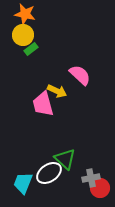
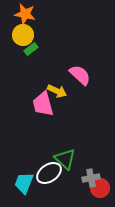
cyan trapezoid: moved 1 px right
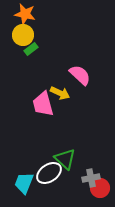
yellow arrow: moved 3 px right, 2 px down
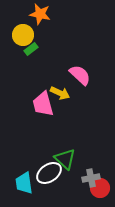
orange star: moved 15 px right
cyan trapezoid: rotated 30 degrees counterclockwise
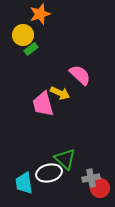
orange star: rotated 30 degrees counterclockwise
white ellipse: rotated 20 degrees clockwise
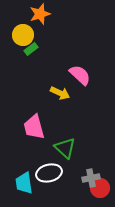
pink trapezoid: moved 9 px left, 23 px down
green triangle: moved 11 px up
